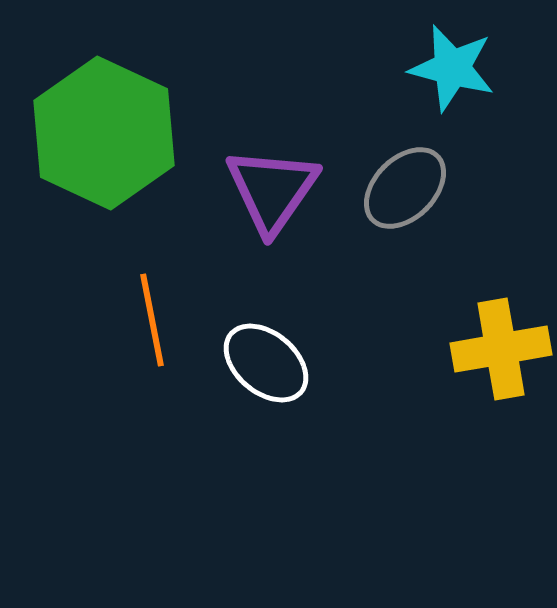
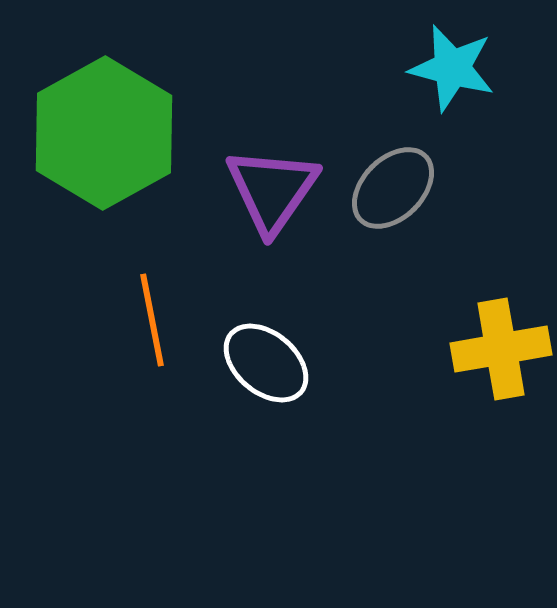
green hexagon: rotated 6 degrees clockwise
gray ellipse: moved 12 px left
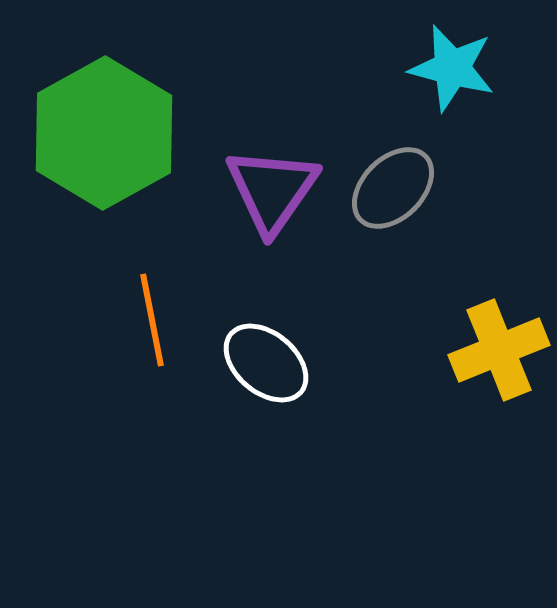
yellow cross: moved 2 px left, 1 px down; rotated 12 degrees counterclockwise
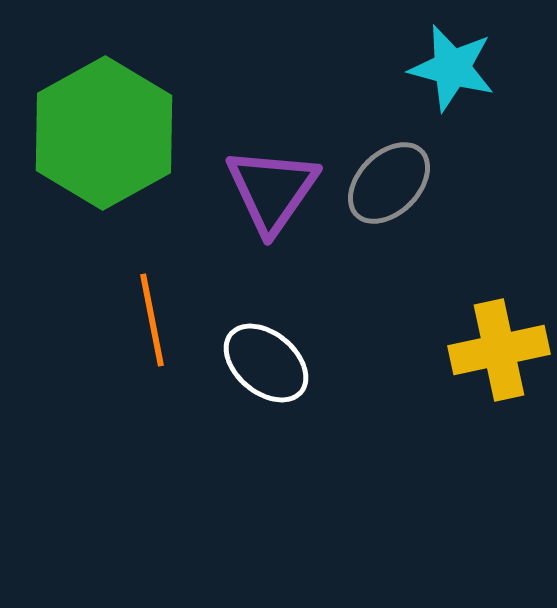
gray ellipse: moved 4 px left, 5 px up
yellow cross: rotated 10 degrees clockwise
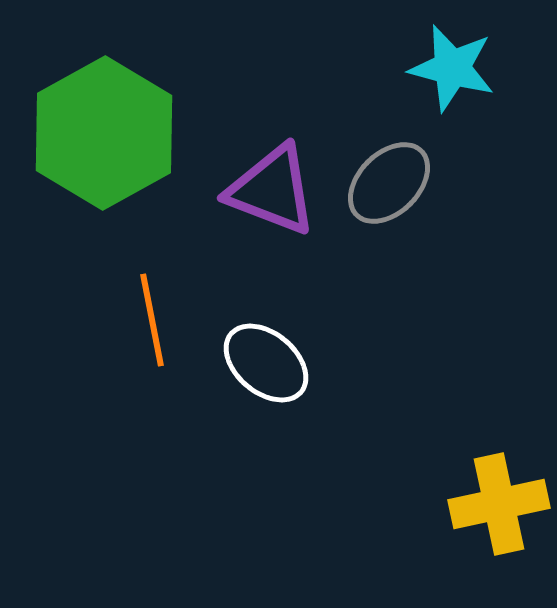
purple triangle: rotated 44 degrees counterclockwise
yellow cross: moved 154 px down
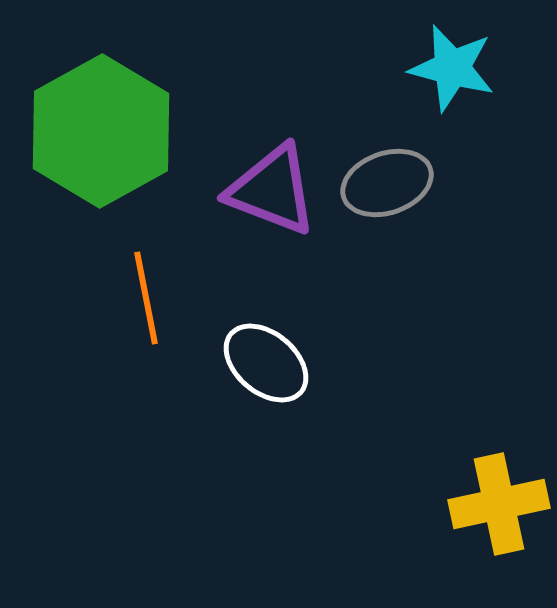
green hexagon: moved 3 px left, 2 px up
gray ellipse: moved 2 px left; rotated 26 degrees clockwise
orange line: moved 6 px left, 22 px up
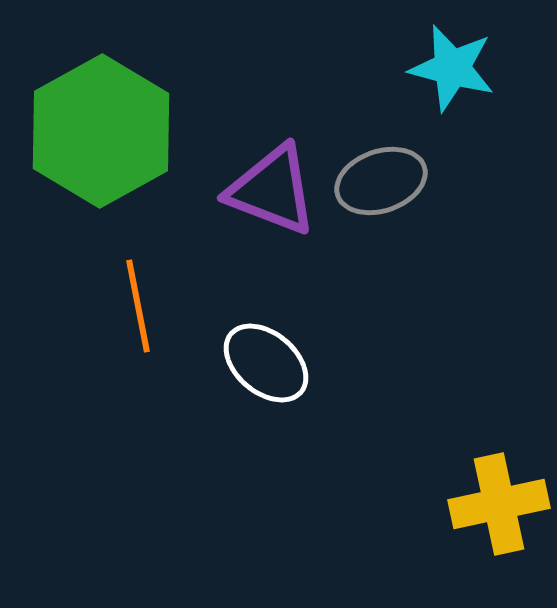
gray ellipse: moved 6 px left, 2 px up
orange line: moved 8 px left, 8 px down
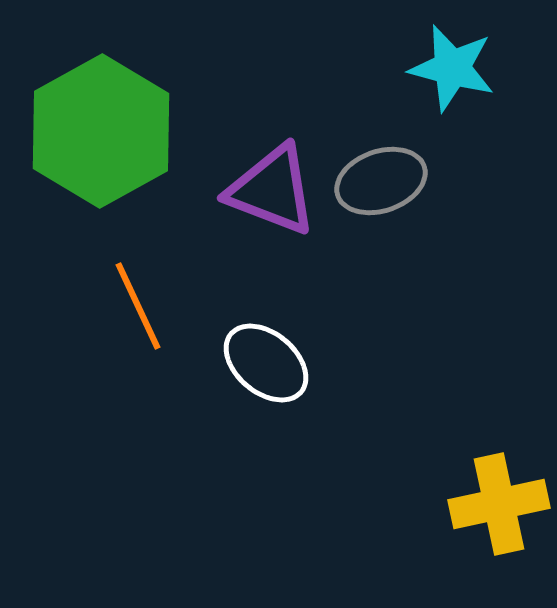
orange line: rotated 14 degrees counterclockwise
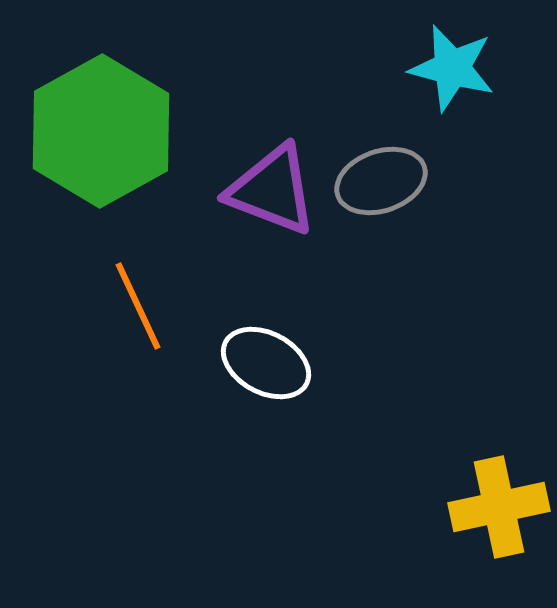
white ellipse: rotated 12 degrees counterclockwise
yellow cross: moved 3 px down
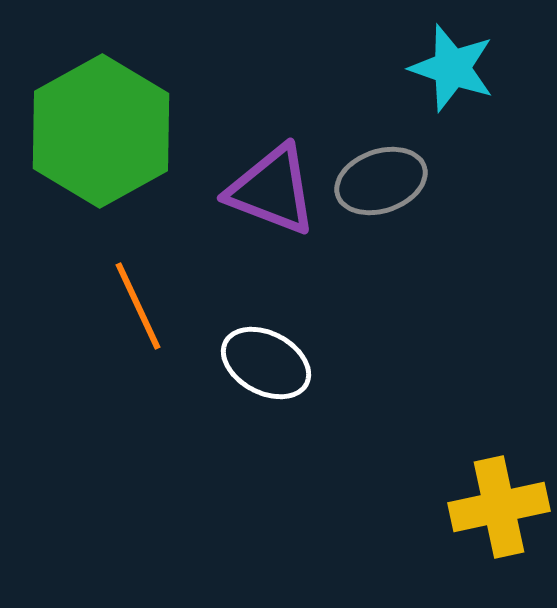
cyan star: rotated 4 degrees clockwise
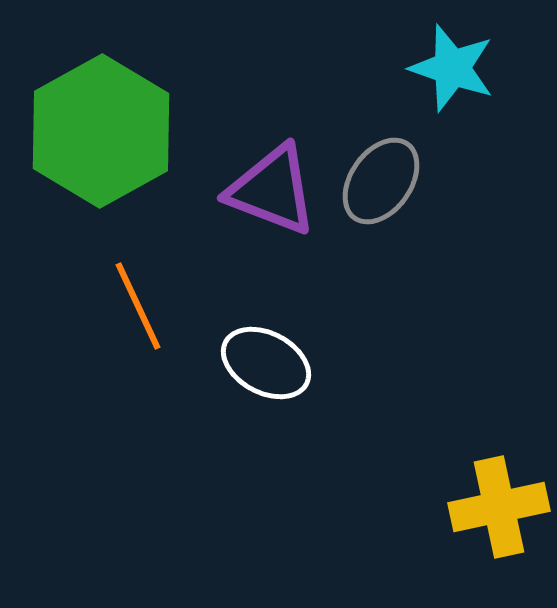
gray ellipse: rotated 36 degrees counterclockwise
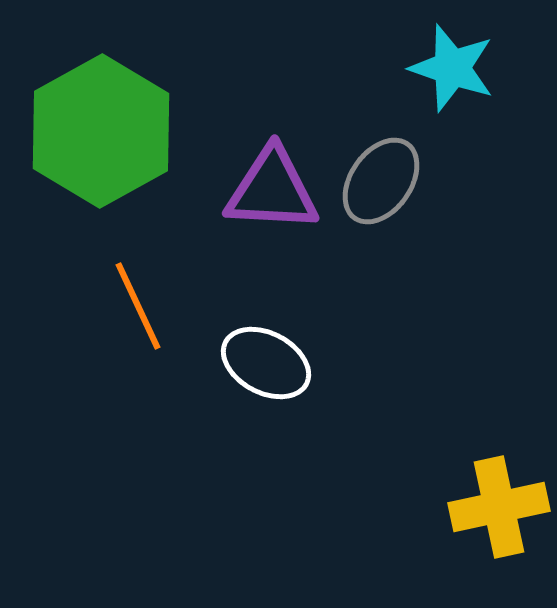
purple triangle: rotated 18 degrees counterclockwise
